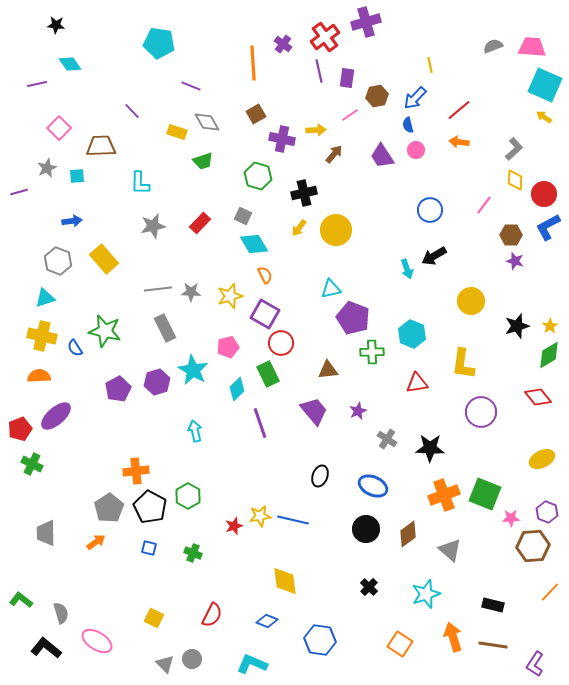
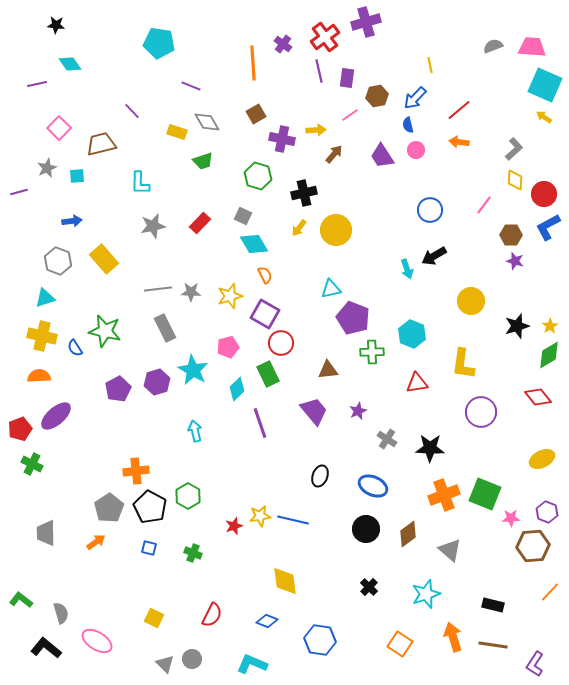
brown trapezoid at (101, 146): moved 2 px up; rotated 12 degrees counterclockwise
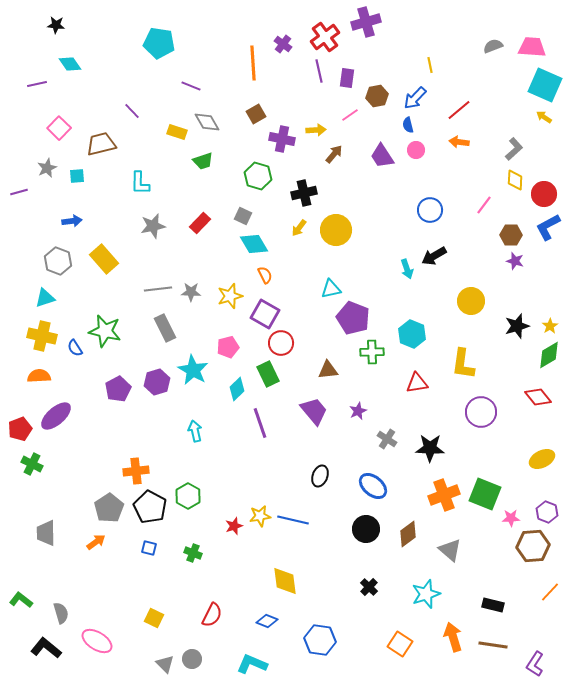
blue ellipse at (373, 486): rotated 16 degrees clockwise
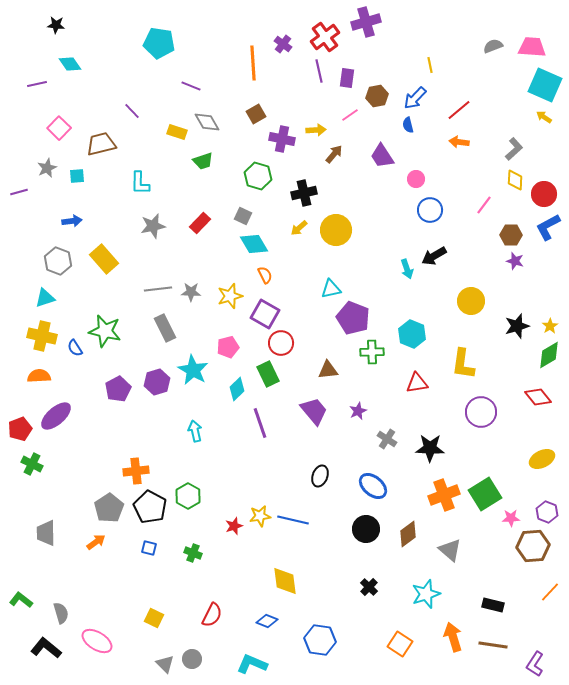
pink circle at (416, 150): moved 29 px down
yellow arrow at (299, 228): rotated 12 degrees clockwise
green square at (485, 494): rotated 36 degrees clockwise
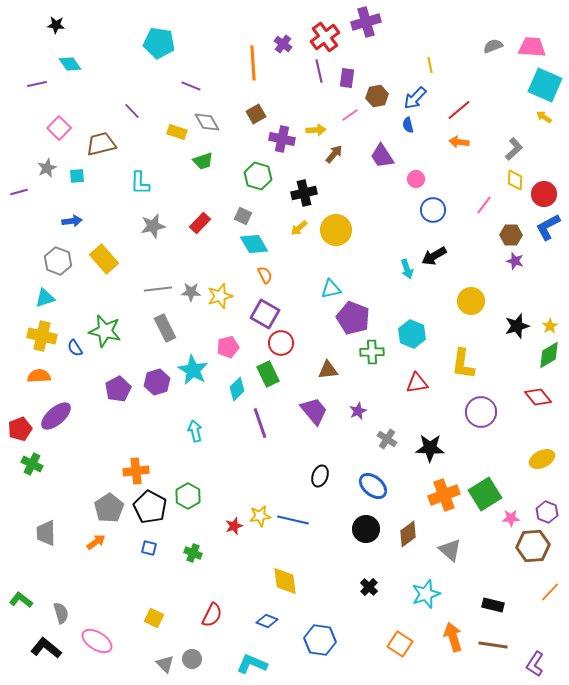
blue circle at (430, 210): moved 3 px right
yellow star at (230, 296): moved 10 px left
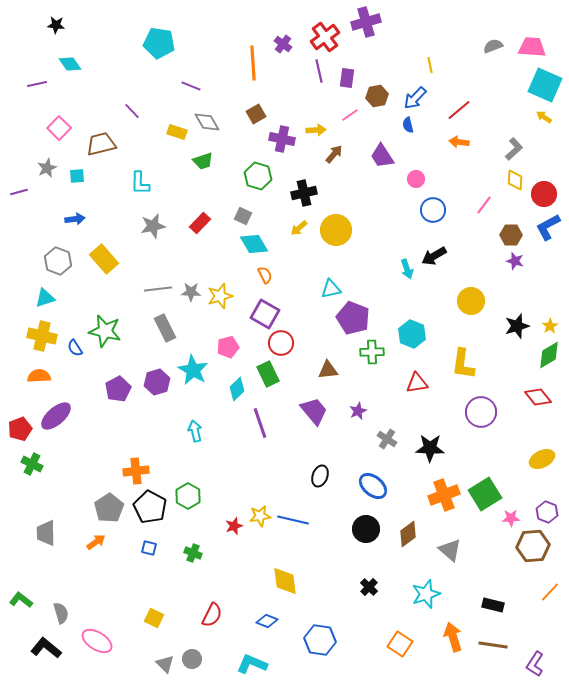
blue arrow at (72, 221): moved 3 px right, 2 px up
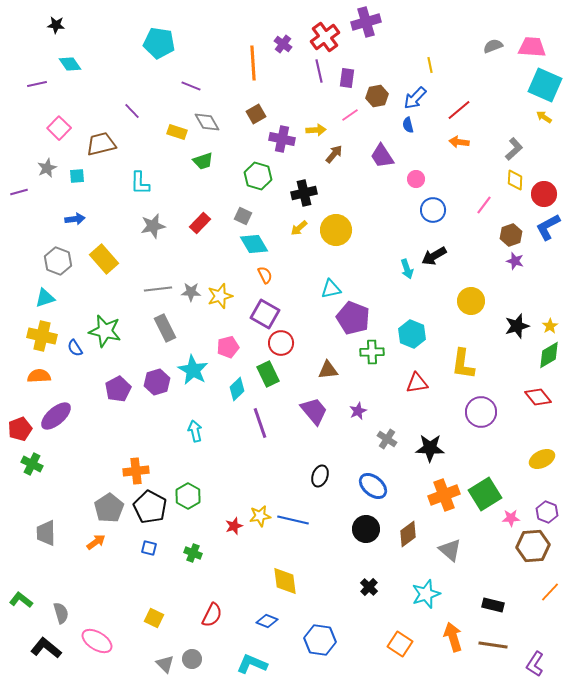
brown hexagon at (511, 235): rotated 20 degrees counterclockwise
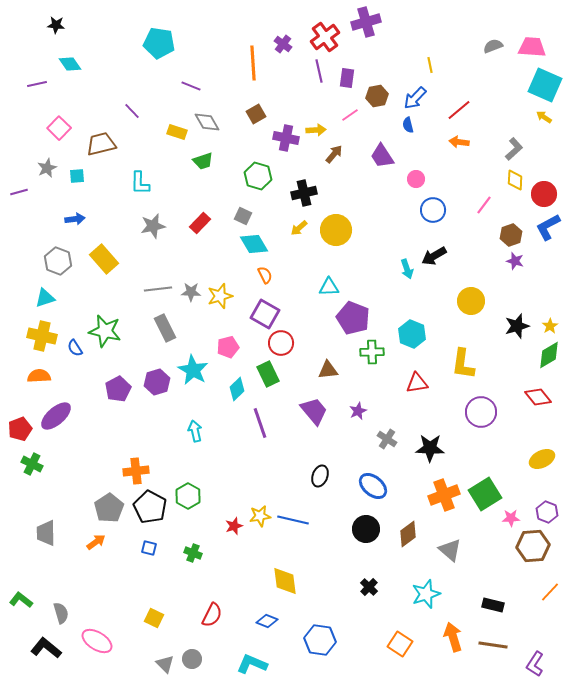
purple cross at (282, 139): moved 4 px right, 1 px up
cyan triangle at (331, 289): moved 2 px left, 2 px up; rotated 10 degrees clockwise
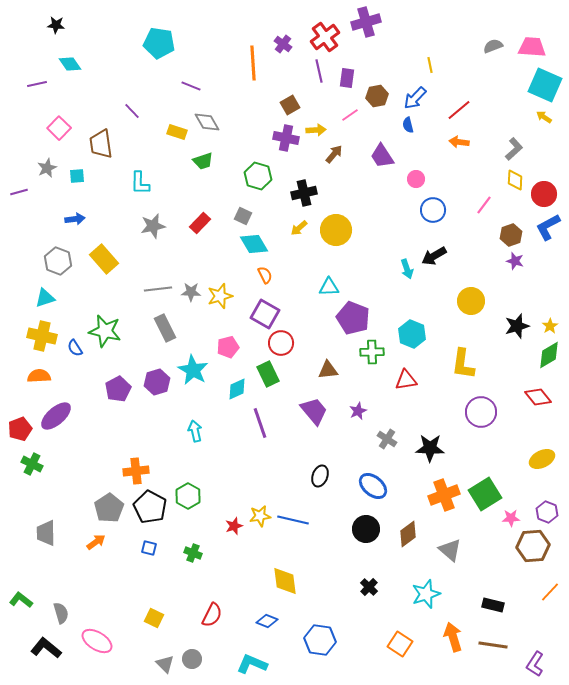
brown square at (256, 114): moved 34 px right, 9 px up
brown trapezoid at (101, 144): rotated 84 degrees counterclockwise
red triangle at (417, 383): moved 11 px left, 3 px up
cyan diamond at (237, 389): rotated 20 degrees clockwise
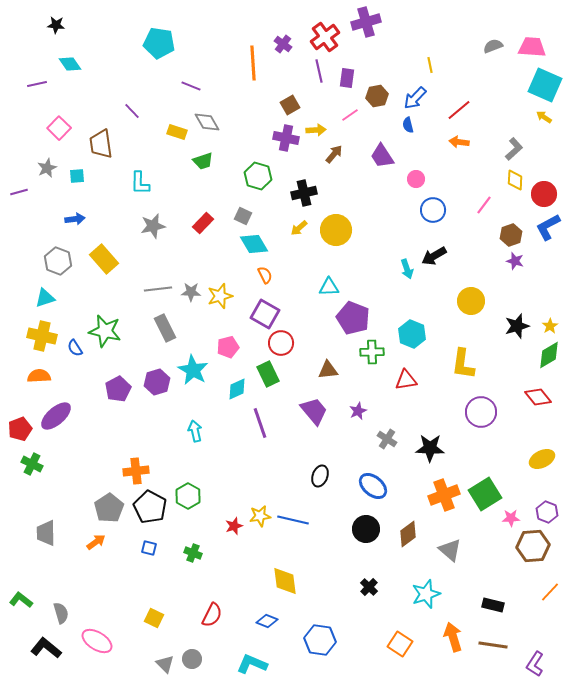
red rectangle at (200, 223): moved 3 px right
